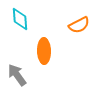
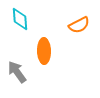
gray arrow: moved 3 px up
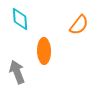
orange semicircle: rotated 25 degrees counterclockwise
gray arrow: rotated 15 degrees clockwise
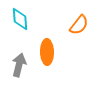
orange ellipse: moved 3 px right, 1 px down
gray arrow: moved 2 px right, 7 px up; rotated 35 degrees clockwise
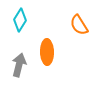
cyan diamond: moved 1 px down; rotated 35 degrees clockwise
orange semicircle: rotated 110 degrees clockwise
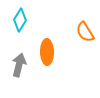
orange semicircle: moved 6 px right, 7 px down
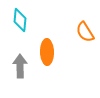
cyan diamond: rotated 25 degrees counterclockwise
gray arrow: moved 1 px right, 1 px down; rotated 15 degrees counterclockwise
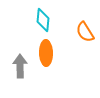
cyan diamond: moved 23 px right
orange ellipse: moved 1 px left, 1 px down
